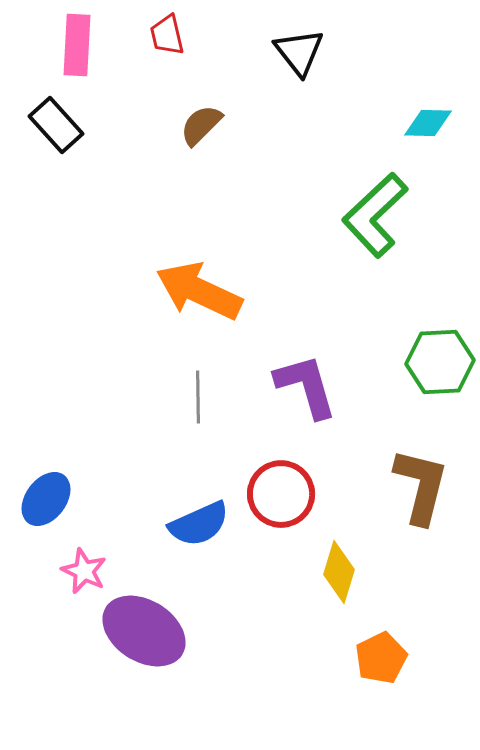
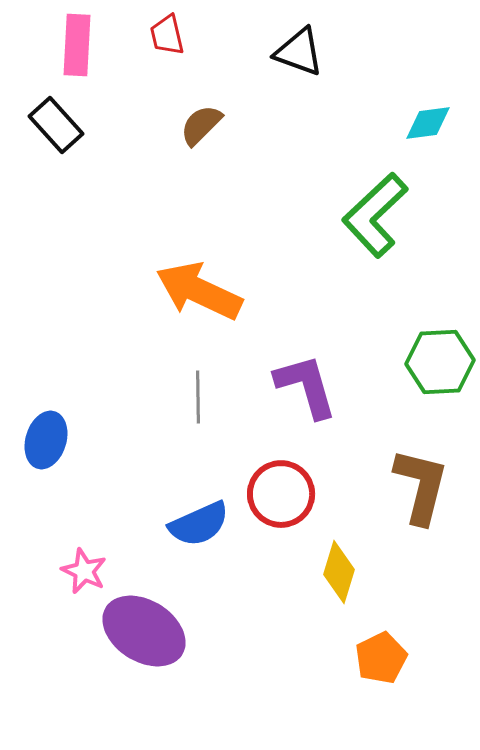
black triangle: rotated 32 degrees counterclockwise
cyan diamond: rotated 9 degrees counterclockwise
blue ellipse: moved 59 px up; rotated 20 degrees counterclockwise
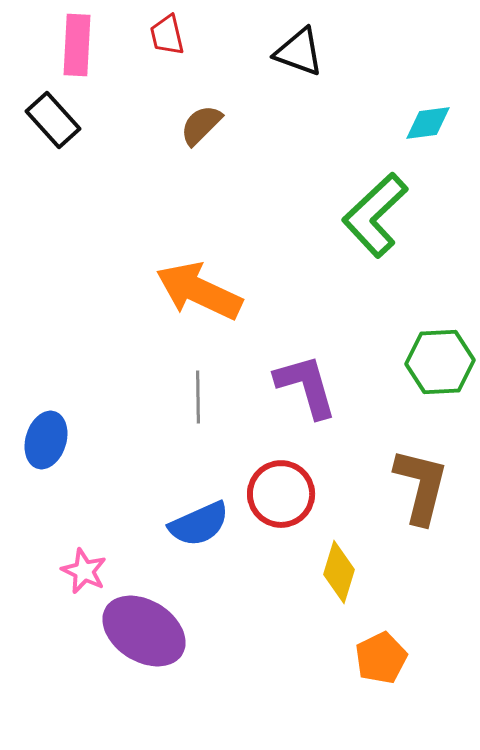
black rectangle: moved 3 px left, 5 px up
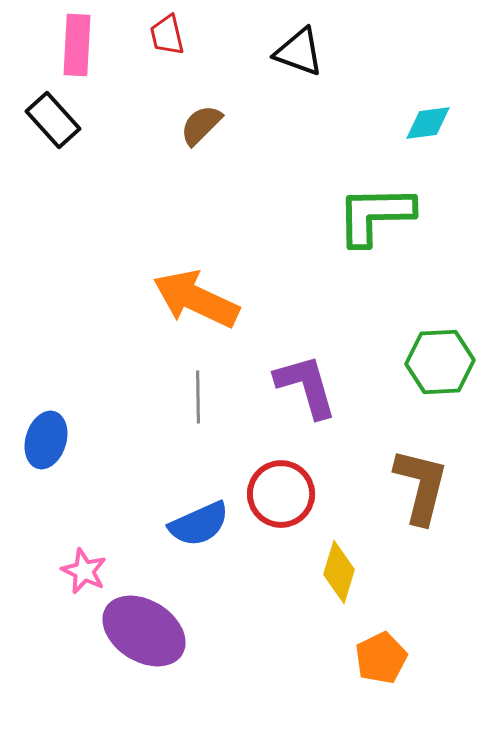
green L-shape: rotated 42 degrees clockwise
orange arrow: moved 3 px left, 8 px down
